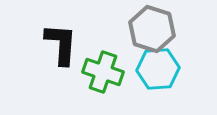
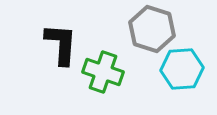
cyan hexagon: moved 24 px right
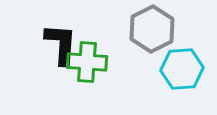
gray hexagon: rotated 15 degrees clockwise
green cross: moved 16 px left, 10 px up; rotated 15 degrees counterclockwise
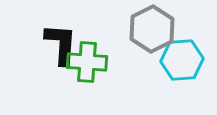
cyan hexagon: moved 9 px up
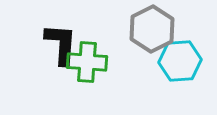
cyan hexagon: moved 2 px left, 1 px down
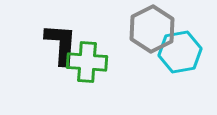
cyan hexagon: moved 9 px up; rotated 6 degrees counterclockwise
